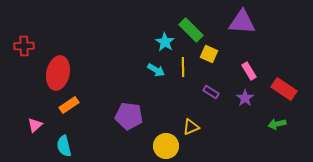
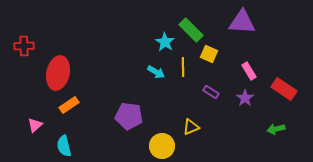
cyan arrow: moved 2 px down
green arrow: moved 1 px left, 5 px down
yellow circle: moved 4 px left
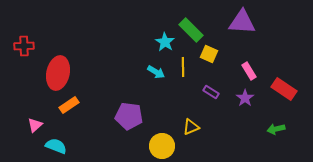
cyan semicircle: moved 8 px left; rotated 125 degrees clockwise
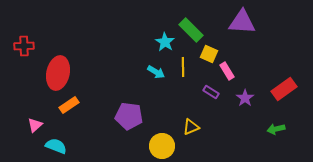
pink rectangle: moved 22 px left
red rectangle: rotated 70 degrees counterclockwise
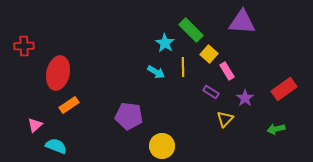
cyan star: moved 1 px down
yellow square: rotated 18 degrees clockwise
yellow triangle: moved 34 px right, 8 px up; rotated 24 degrees counterclockwise
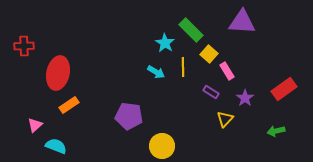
green arrow: moved 2 px down
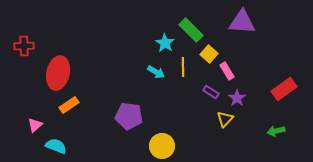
purple star: moved 8 px left
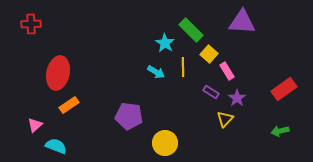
red cross: moved 7 px right, 22 px up
green arrow: moved 4 px right
yellow circle: moved 3 px right, 3 px up
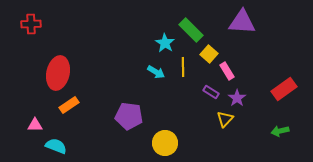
pink triangle: rotated 42 degrees clockwise
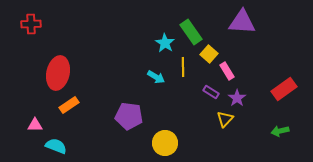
green rectangle: moved 2 px down; rotated 10 degrees clockwise
cyan arrow: moved 5 px down
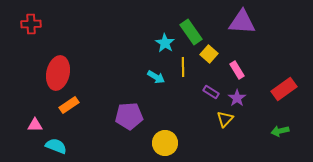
pink rectangle: moved 10 px right, 1 px up
purple pentagon: rotated 12 degrees counterclockwise
